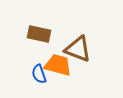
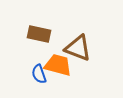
brown triangle: moved 1 px up
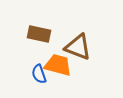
brown triangle: moved 1 px up
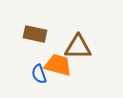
brown rectangle: moved 4 px left
brown triangle: rotated 20 degrees counterclockwise
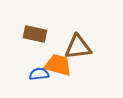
brown triangle: rotated 8 degrees counterclockwise
blue semicircle: rotated 102 degrees clockwise
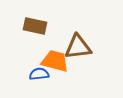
brown rectangle: moved 8 px up
orange trapezoid: moved 3 px left, 4 px up
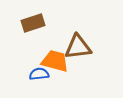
brown rectangle: moved 2 px left, 3 px up; rotated 30 degrees counterclockwise
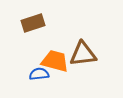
brown triangle: moved 5 px right, 7 px down
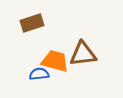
brown rectangle: moved 1 px left
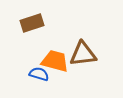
blue semicircle: rotated 24 degrees clockwise
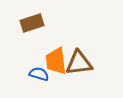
brown triangle: moved 4 px left, 9 px down
orange trapezoid: moved 1 px right; rotated 112 degrees counterclockwise
